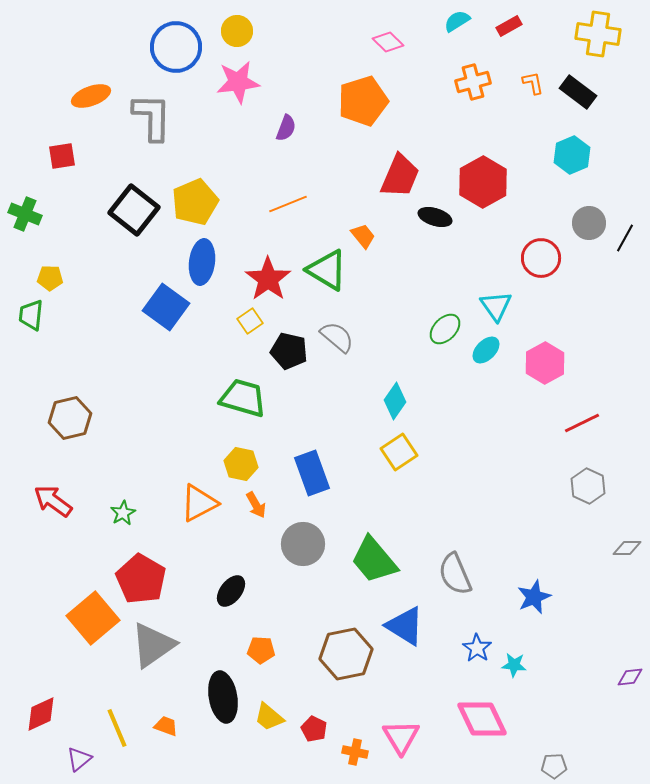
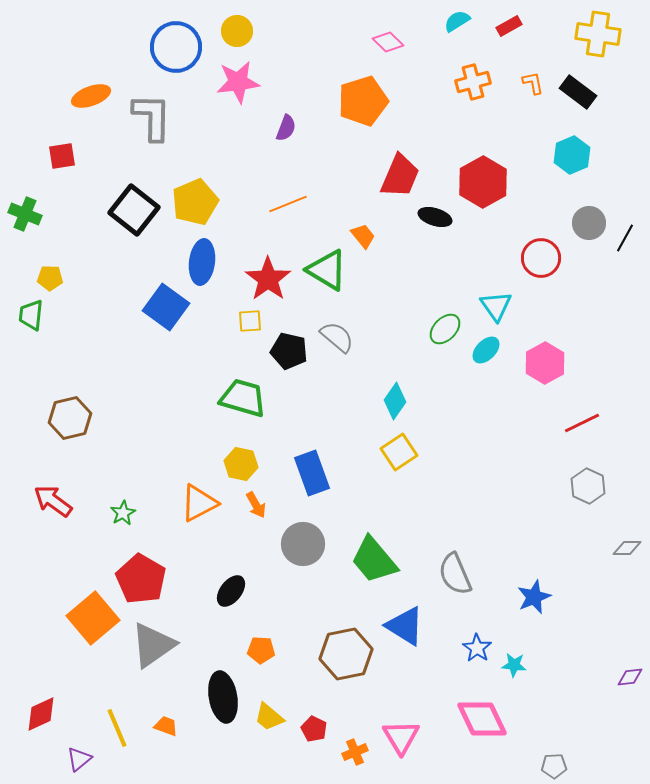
yellow square at (250, 321): rotated 30 degrees clockwise
orange cross at (355, 752): rotated 35 degrees counterclockwise
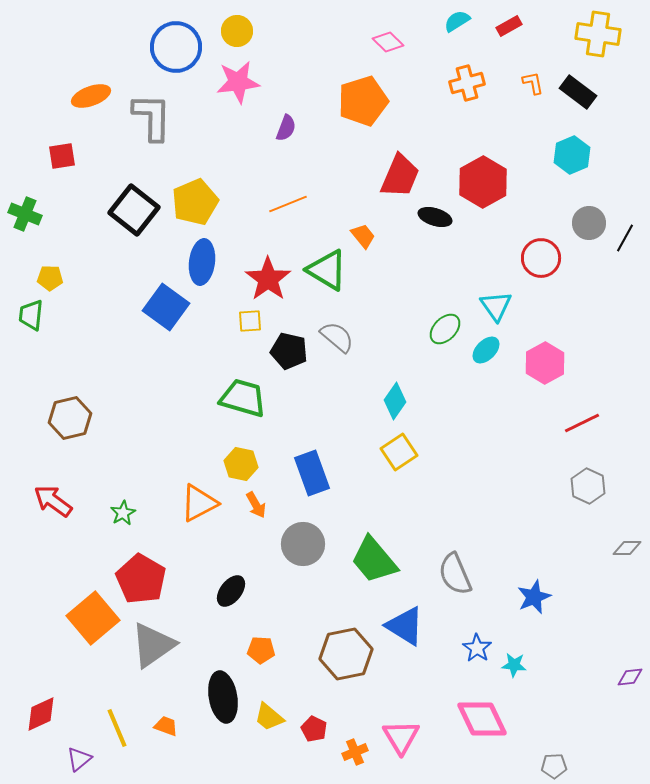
orange cross at (473, 82): moved 6 px left, 1 px down
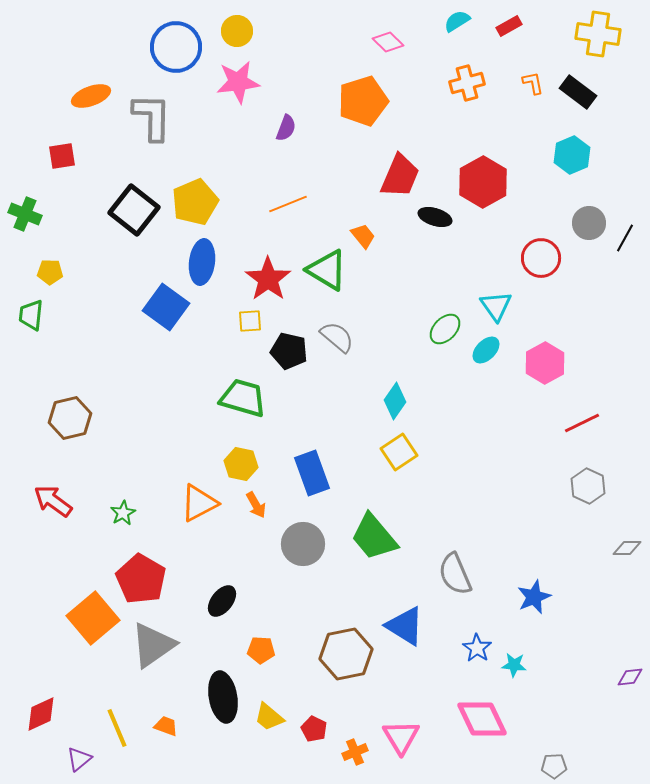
yellow pentagon at (50, 278): moved 6 px up
green trapezoid at (374, 560): moved 23 px up
black ellipse at (231, 591): moved 9 px left, 10 px down
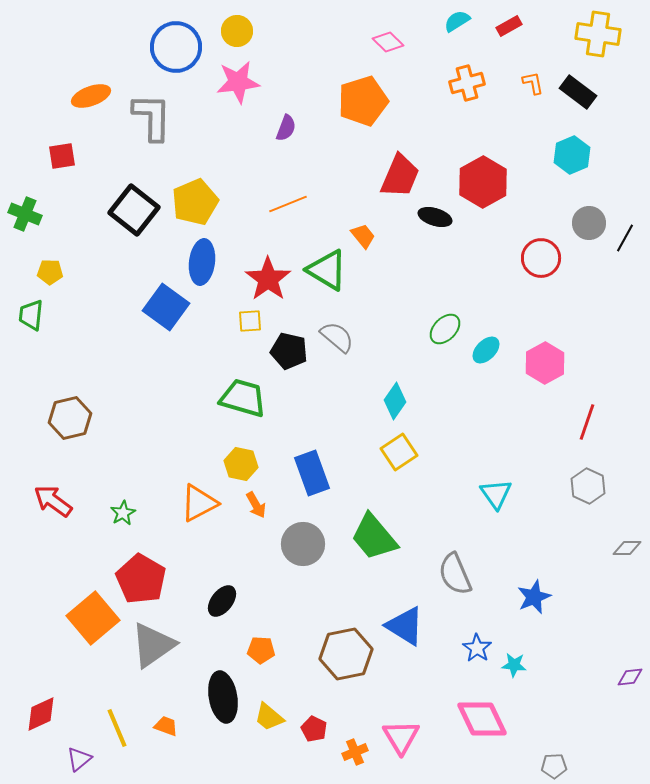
cyan triangle at (496, 306): moved 188 px down
red line at (582, 423): moved 5 px right, 1 px up; rotated 45 degrees counterclockwise
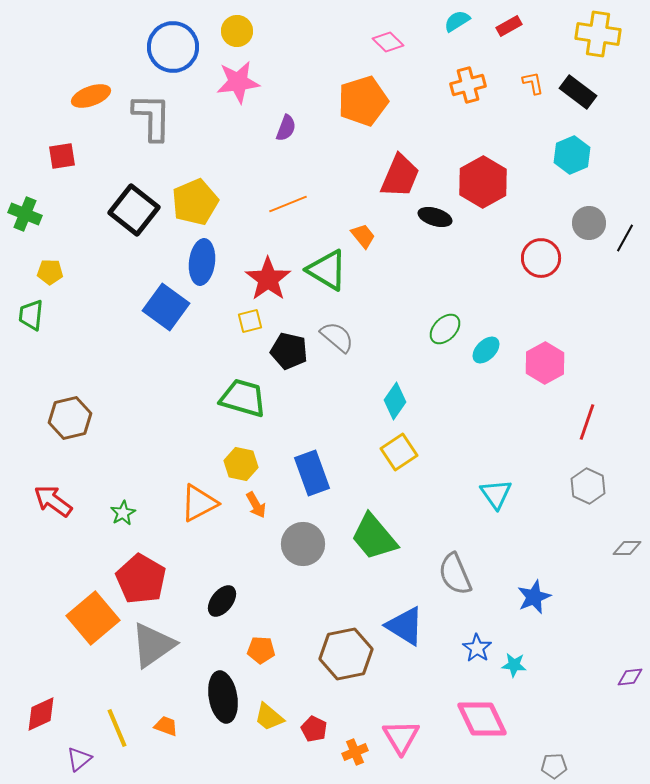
blue circle at (176, 47): moved 3 px left
orange cross at (467, 83): moved 1 px right, 2 px down
yellow square at (250, 321): rotated 10 degrees counterclockwise
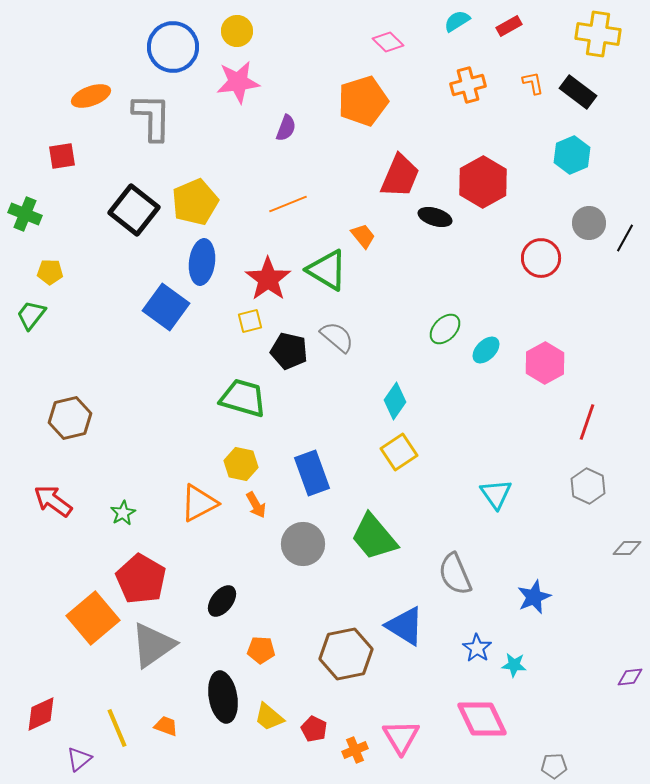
green trapezoid at (31, 315): rotated 32 degrees clockwise
orange cross at (355, 752): moved 2 px up
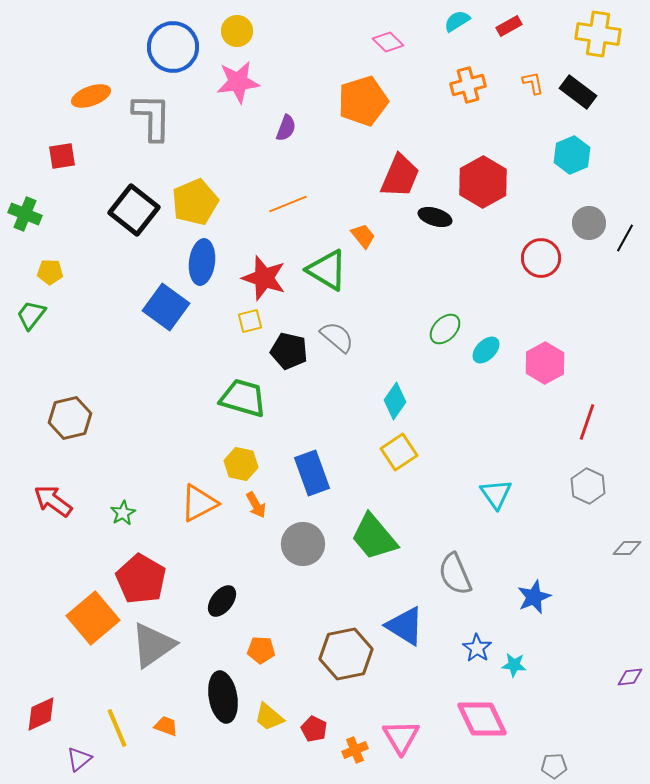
red star at (268, 279): moved 4 px left, 1 px up; rotated 18 degrees counterclockwise
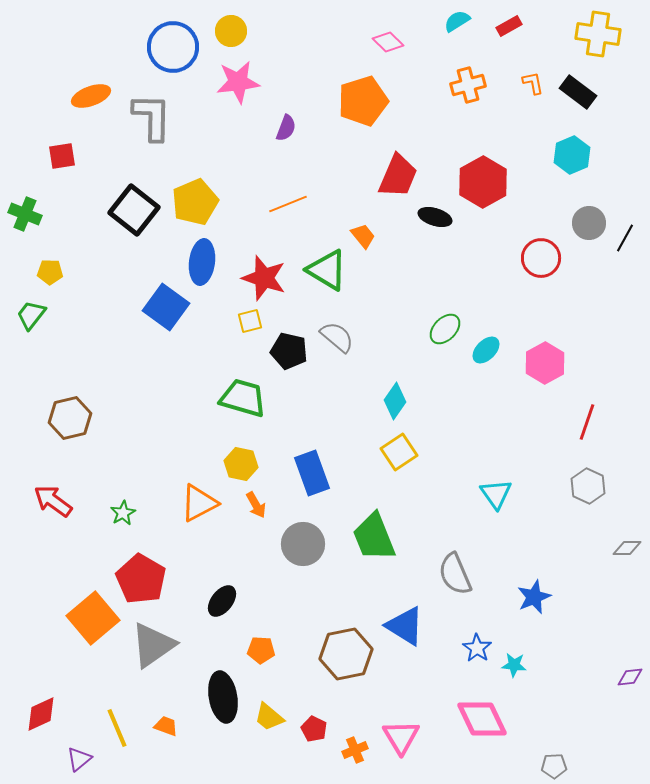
yellow circle at (237, 31): moved 6 px left
red trapezoid at (400, 176): moved 2 px left
green trapezoid at (374, 537): rotated 18 degrees clockwise
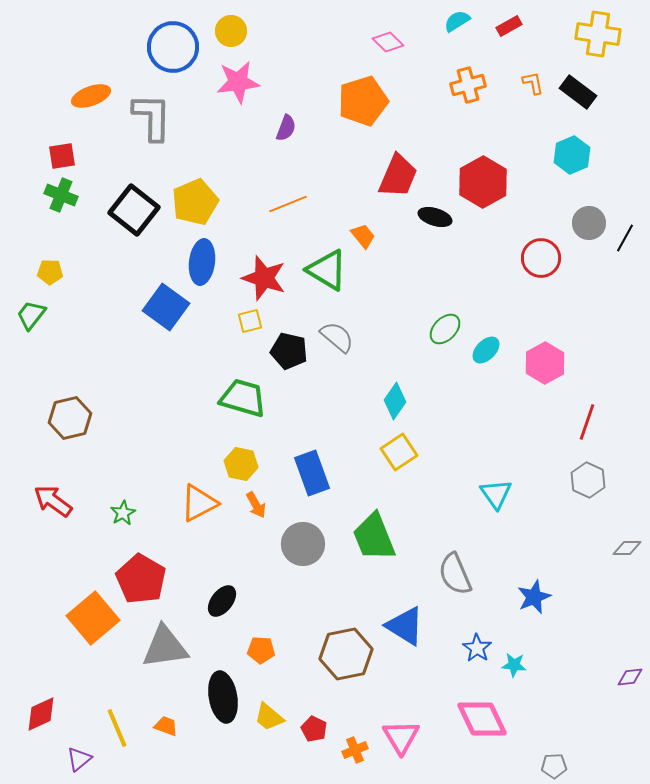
green cross at (25, 214): moved 36 px right, 19 px up
gray hexagon at (588, 486): moved 6 px up
gray triangle at (153, 645): moved 12 px right, 2 px down; rotated 27 degrees clockwise
